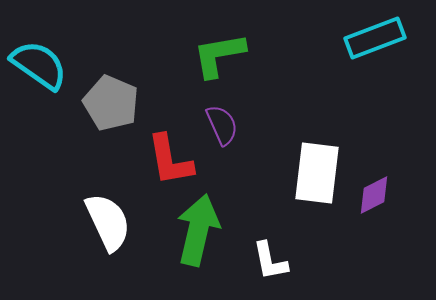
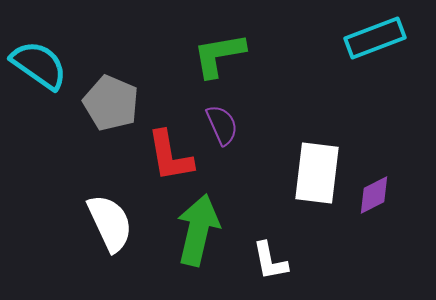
red L-shape: moved 4 px up
white semicircle: moved 2 px right, 1 px down
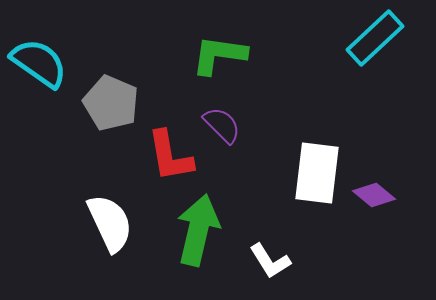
cyan rectangle: rotated 22 degrees counterclockwise
green L-shape: rotated 18 degrees clockwise
cyan semicircle: moved 2 px up
purple semicircle: rotated 21 degrees counterclockwise
purple diamond: rotated 66 degrees clockwise
white L-shape: rotated 21 degrees counterclockwise
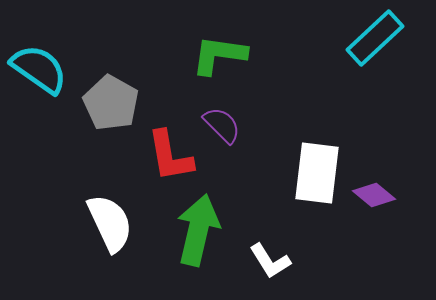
cyan semicircle: moved 6 px down
gray pentagon: rotated 6 degrees clockwise
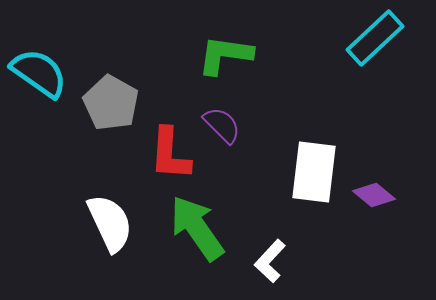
green L-shape: moved 6 px right
cyan semicircle: moved 4 px down
red L-shape: moved 2 px up; rotated 14 degrees clockwise
white rectangle: moved 3 px left, 1 px up
green arrow: moved 1 px left, 2 px up; rotated 48 degrees counterclockwise
white L-shape: rotated 75 degrees clockwise
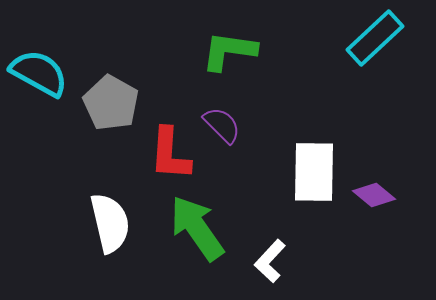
green L-shape: moved 4 px right, 4 px up
cyan semicircle: rotated 6 degrees counterclockwise
white rectangle: rotated 6 degrees counterclockwise
white semicircle: rotated 12 degrees clockwise
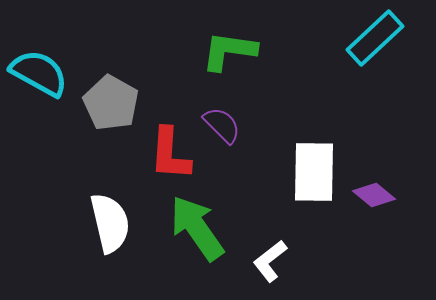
white L-shape: rotated 9 degrees clockwise
